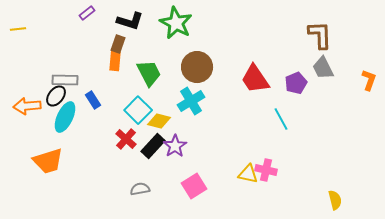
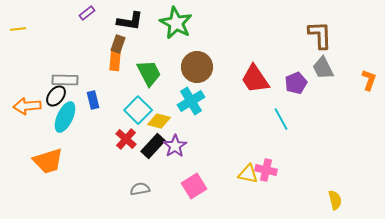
black L-shape: rotated 8 degrees counterclockwise
blue rectangle: rotated 18 degrees clockwise
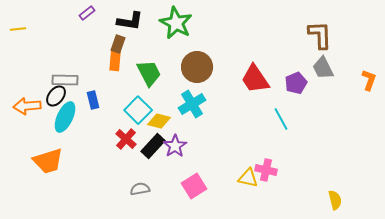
cyan cross: moved 1 px right, 3 px down
yellow triangle: moved 4 px down
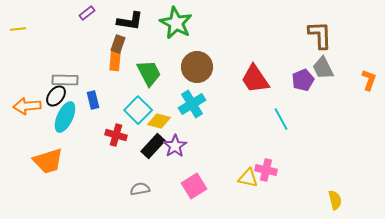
purple pentagon: moved 7 px right, 3 px up
red cross: moved 10 px left, 4 px up; rotated 25 degrees counterclockwise
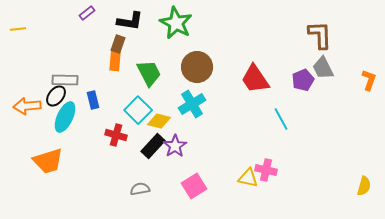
yellow semicircle: moved 29 px right, 14 px up; rotated 30 degrees clockwise
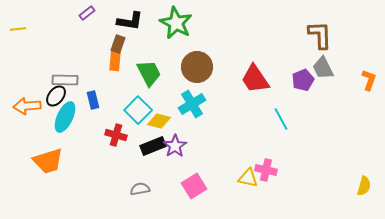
black rectangle: rotated 25 degrees clockwise
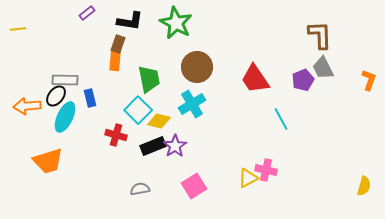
green trapezoid: moved 6 px down; rotated 16 degrees clockwise
blue rectangle: moved 3 px left, 2 px up
yellow triangle: rotated 40 degrees counterclockwise
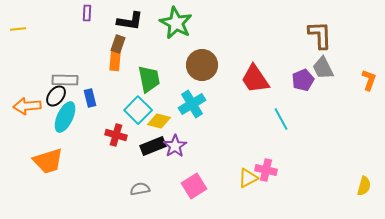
purple rectangle: rotated 49 degrees counterclockwise
brown circle: moved 5 px right, 2 px up
